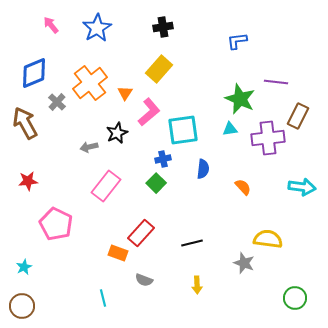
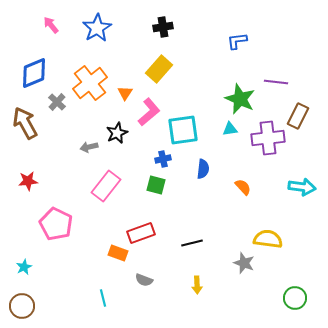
green square: moved 2 px down; rotated 30 degrees counterclockwise
red rectangle: rotated 28 degrees clockwise
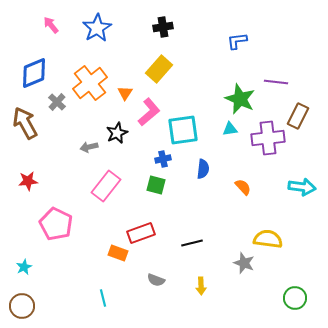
gray semicircle: moved 12 px right
yellow arrow: moved 4 px right, 1 px down
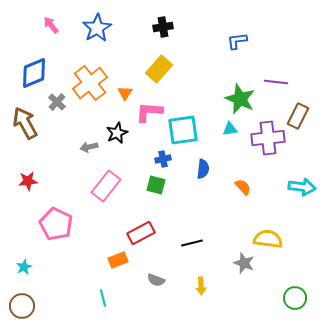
pink L-shape: rotated 136 degrees counterclockwise
red rectangle: rotated 8 degrees counterclockwise
orange rectangle: moved 7 px down; rotated 42 degrees counterclockwise
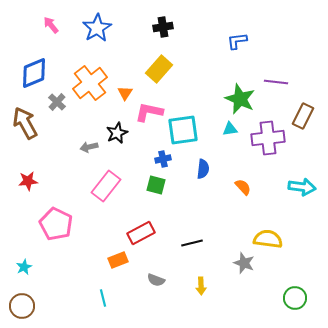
pink L-shape: rotated 8 degrees clockwise
brown rectangle: moved 5 px right
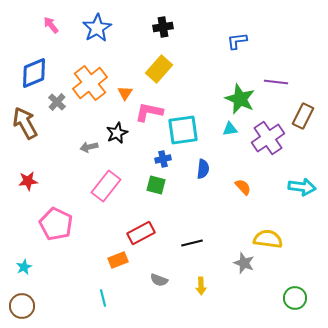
purple cross: rotated 28 degrees counterclockwise
gray semicircle: moved 3 px right
